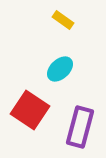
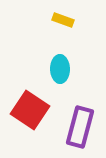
yellow rectangle: rotated 15 degrees counterclockwise
cyan ellipse: rotated 48 degrees counterclockwise
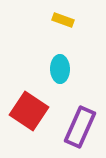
red square: moved 1 px left, 1 px down
purple rectangle: rotated 9 degrees clockwise
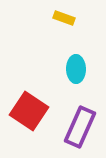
yellow rectangle: moved 1 px right, 2 px up
cyan ellipse: moved 16 px right
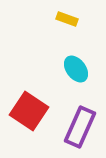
yellow rectangle: moved 3 px right, 1 px down
cyan ellipse: rotated 36 degrees counterclockwise
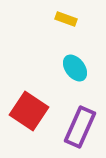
yellow rectangle: moved 1 px left
cyan ellipse: moved 1 px left, 1 px up
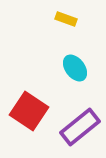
purple rectangle: rotated 27 degrees clockwise
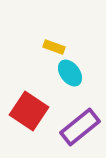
yellow rectangle: moved 12 px left, 28 px down
cyan ellipse: moved 5 px left, 5 px down
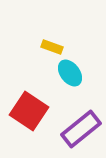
yellow rectangle: moved 2 px left
purple rectangle: moved 1 px right, 2 px down
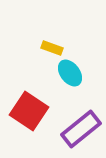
yellow rectangle: moved 1 px down
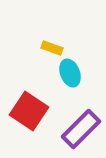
cyan ellipse: rotated 16 degrees clockwise
purple rectangle: rotated 6 degrees counterclockwise
